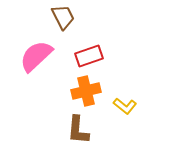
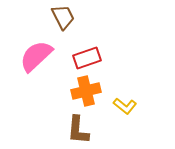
red rectangle: moved 2 px left, 2 px down
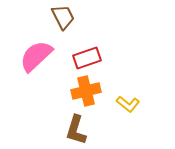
yellow L-shape: moved 3 px right, 2 px up
brown L-shape: moved 2 px left; rotated 12 degrees clockwise
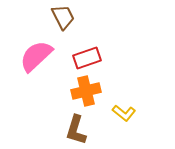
yellow L-shape: moved 4 px left, 9 px down
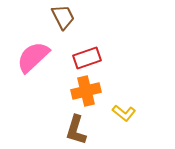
pink semicircle: moved 3 px left, 1 px down
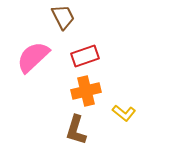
red rectangle: moved 2 px left, 2 px up
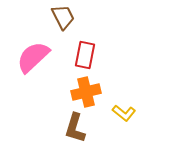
red rectangle: moved 1 px up; rotated 60 degrees counterclockwise
orange cross: moved 1 px down
brown L-shape: moved 1 px left, 2 px up
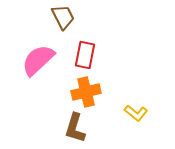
pink semicircle: moved 5 px right, 3 px down
yellow L-shape: moved 12 px right
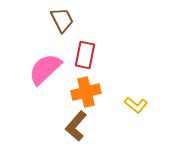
brown trapezoid: moved 1 px left, 3 px down
pink semicircle: moved 7 px right, 9 px down
yellow L-shape: moved 8 px up
brown L-shape: moved 1 px right, 2 px up; rotated 24 degrees clockwise
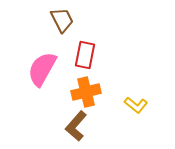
pink semicircle: moved 3 px left; rotated 18 degrees counterclockwise
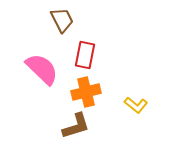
pink semicircle: rotated 105 degrees clockwise
brown L-shape: rotated 148 degrees counterclockwise
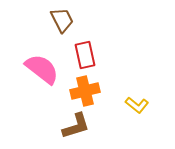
red rectangle: rotated 24 degrees counterclockwise
pink semicircle: rotated 6 degrees counterclockwise
orange cross: moved 1 px left, 1 px up
yellow L-shape: moved 1 px right
